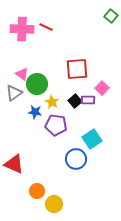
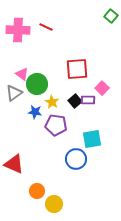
pink cross: moved 4 px left, 1 px down
cyan square: rotated 24 degrees clockwise
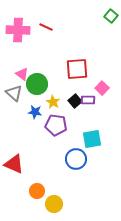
gray triangle: rotated 42 degrees counterclockwise
yellow star: moved 1 px right
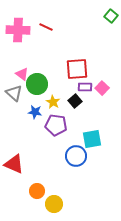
purple rectangle: moved 3 px left, 13 px up
blue circle: moved 3 px up
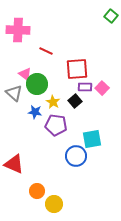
red line: moved 24 px down
pink triangle: moved 3 px right
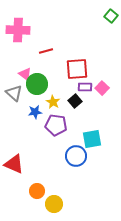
red line: rotated 40 degrees counterclockwise
blue star: rotated 16 degrees counterclockwise
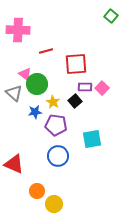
red square: moved 1 px left, 5 px up
blue circle: moved 18 px left
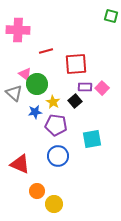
green square: rotated 24 degrees counterclockwise
red triangle: moved 6 px right
